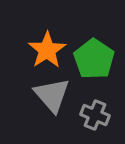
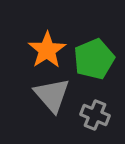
green pentagon: rotated 15 degrees clockwise
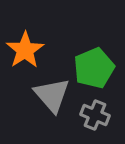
orange star: moved 22 px left
green pentagon: moved 9 px down
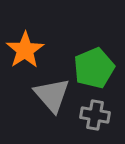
gray cross: rotated 12 degrees counterclockwise
